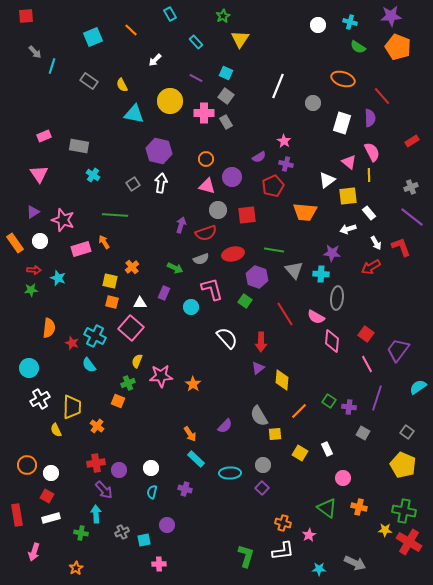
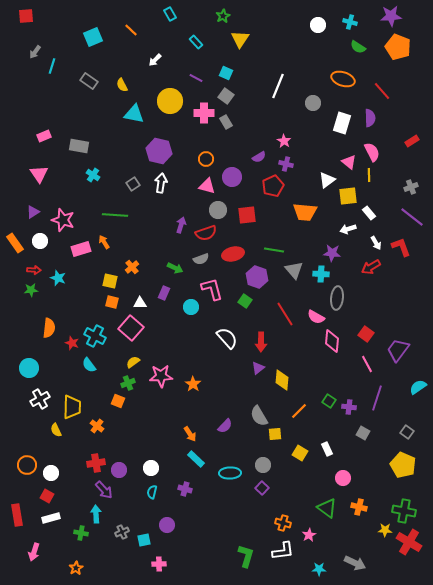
gray arrow at (35, 52): rotated 80 degrees clockwise
red line at (382, 96): moved 5 px up
yellow semicircle at (137, 361): moved 4 px left, 1 px down; rotated 32 degrees clockwise
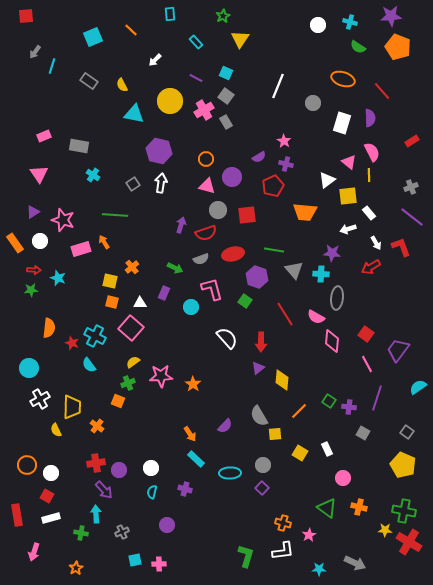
cyan rectangle at (170, 14): rotated 24 degrees clockwise
pink cross at (204, 113): moved 3 px up; rotated 30 degrees counterclockwise
cyan square at (144, 540): moved 9 px left, 20 px down
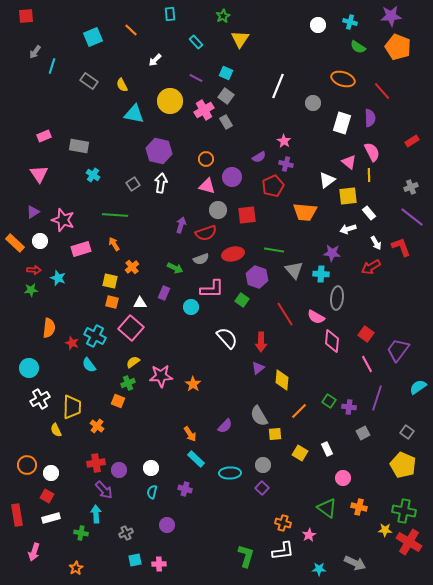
orange arrow at (104, 242): moved 10 px right, 2 px down
orange rectangle at (15, 243): rotated 12 degrees counterclockwise
pink L-shape at (212, 289): rotated 105 degrees clockwise
green square at (245, 301): moved 3 px left, 1 px up
gray square at (363, 433): rotated 32 degrees clockwise
gray cross at (122, 532): moved 4 px right, 1 px down
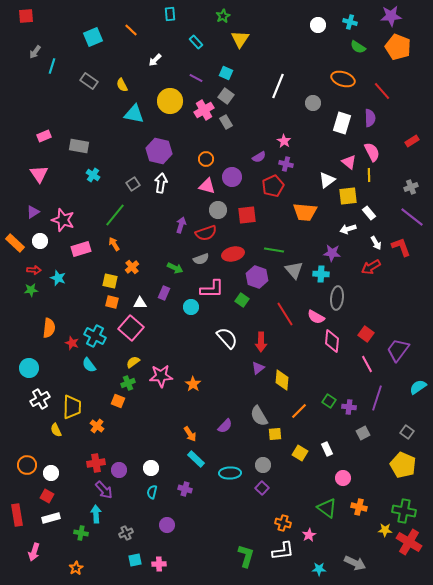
green line at (115, 215): rotated 55 degrees counterclockwise
